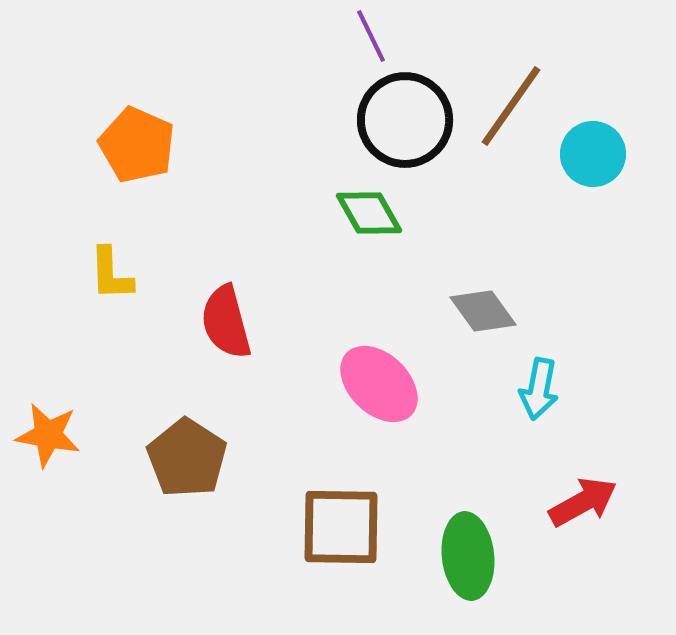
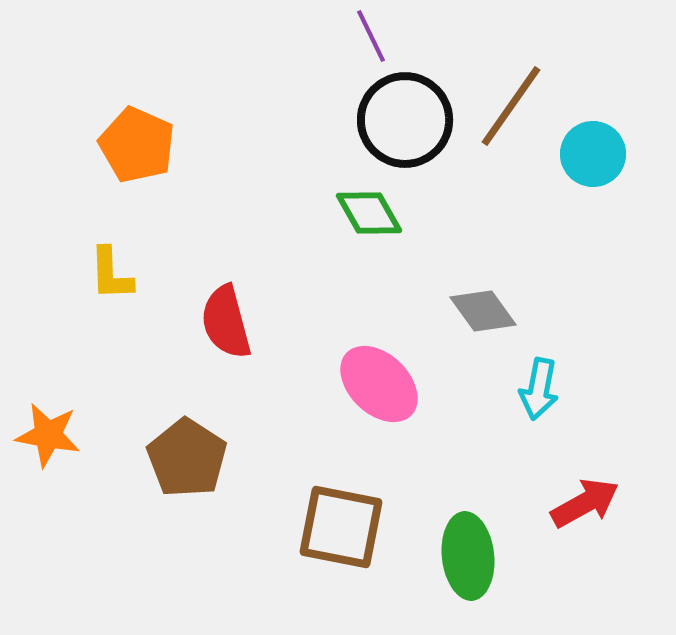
red arrow: moved 2 px right, 1 px down
brown square: rotated 10 degrees clockwise
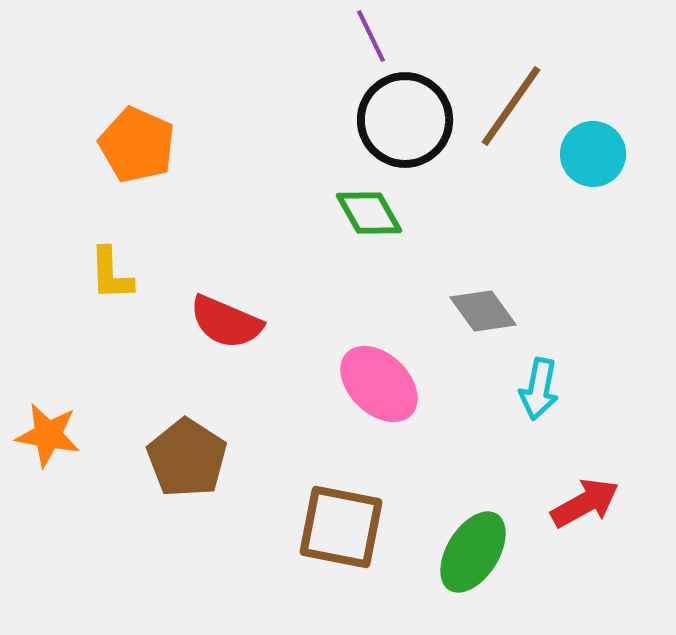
red semicircle: rotated 52 degrees counterclockwise
green ellipse: moved 5 px right, 4 px up; rotated 38 degrees clockwise
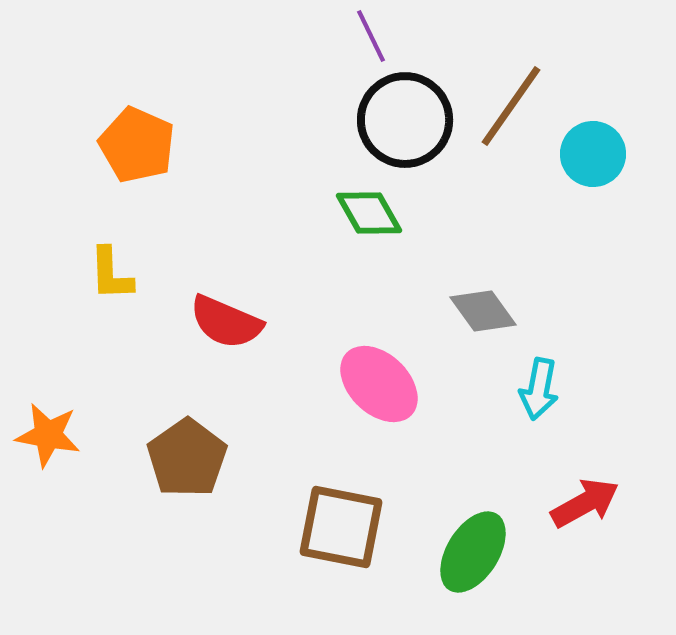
brown pentagon: rotated 4 degrees clockwise
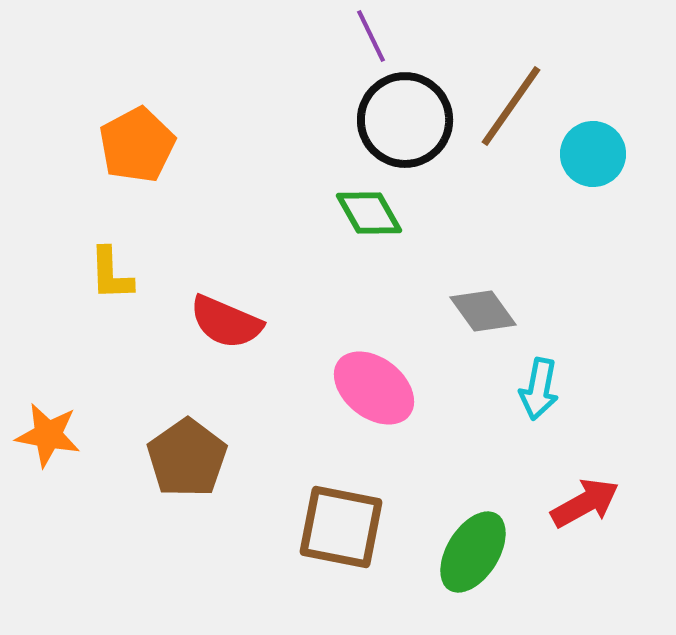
orange pentagon: rotated 20 degrees clockwise
pink ellipse: moved 5 px left, 4 px down; rotated 6 degrees counterclockwise
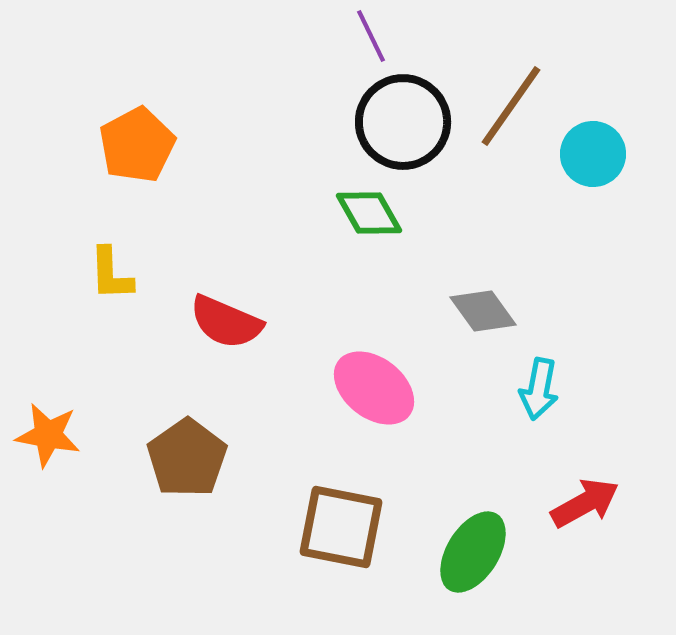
black circle: moved 2 px left, 2 px down
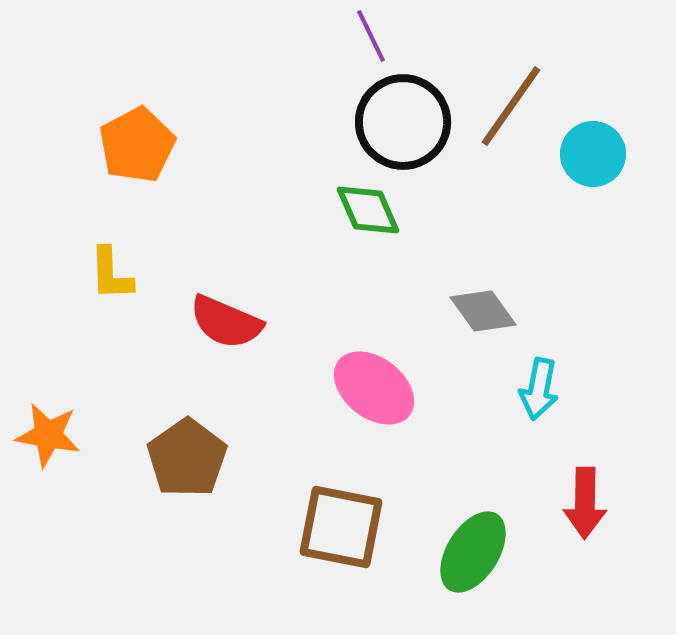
green diamond: moved 1 px left, 3 px up; rotated 6 degrees clockwise
red arrow: rotated 120 degrees clockwise
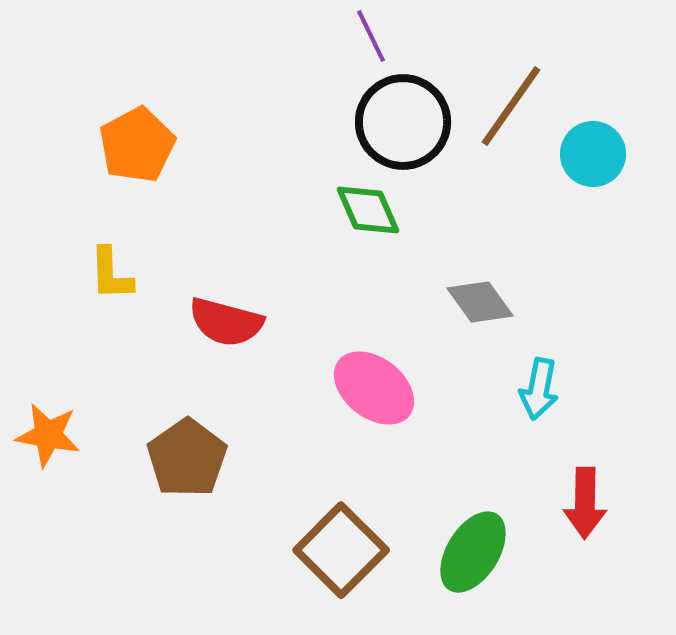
gray diamond: moved 3 px left, 9 px up
red semicircle: rotated 8 degrees counterclockwise
brown square: moved 23 px down; rotated 34 degrees clockwise
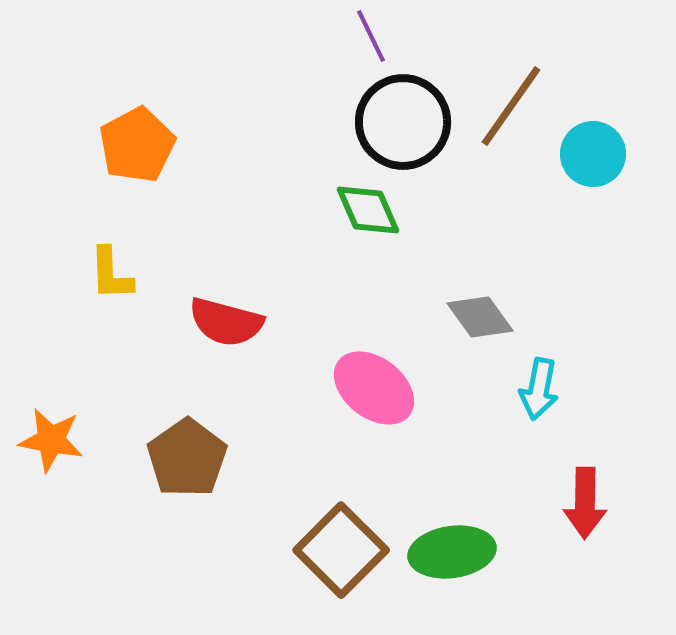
gray diamond: moved 15 px down
orange star: moved 3 px right, 5 px down
green ellipse: moved 21 px left; rotated 50 degrees clockwise
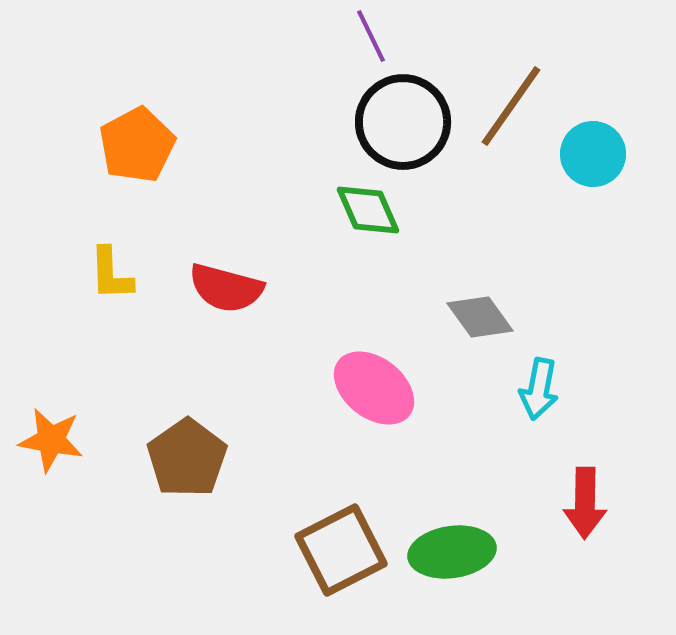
red semicircle: moved 34 px up
brown square: rotated 18 degrees clockwise
